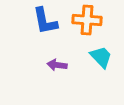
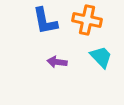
orange cross: rotated 8 degrees clockwise
purple arrow: moved 3 px up
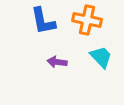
blue L-shape: moved 2 px left
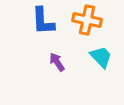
blue L-shape: rotated 8 degrees clockwise
purple arrow: rotated 48 degrees clockwise
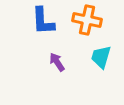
cyan trapezoid: rotated 120 degrees counterclockwise
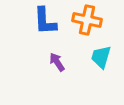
blue L-shape: moved 2 px right
